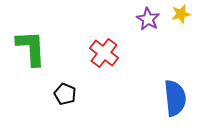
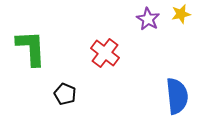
red cross: moved 1 px right
blue semicircle: moved 2 px right, 2 px up
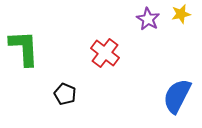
green L-shape: moved 7 px left
blue semicircle: rotated 147 degrees counterclockwise
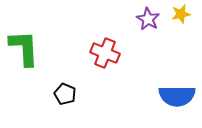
red cross: rotated 16 degrees counterclockwise
blue semicircle: rotated 117 degrees counterclockwise
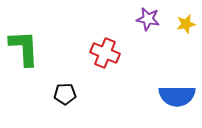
yellow star: moved 5 px right, 10 px down
purple star: rotated 20 degrees counterclockwise
black pentagon: rotated 25 degrees counterclockwise
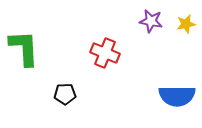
purple star: moved 3 px right, 2 px down
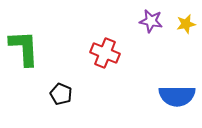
black pentagon: moved 4 px left; rotated 25 degrees clockwise
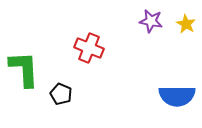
yellow star: rotated 30 degrees counterclockwise
green L-shape: moved 21 px down
red cross: moved 16 px left, 5 px up
